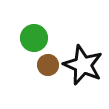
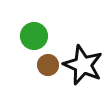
green circle: moved 2 px up
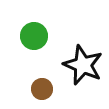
brown circle: moved 6 px left, 24 px down
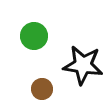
black star: rotated 15 degrees counterclockwise
